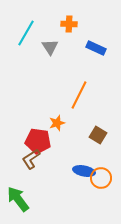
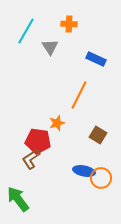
cyan line: moved 2 px up
blue rectangle: moved 11 px down
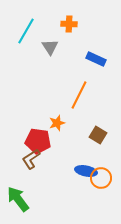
blue ellipse: moved 2 px right
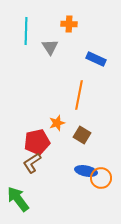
cyan line: rotated 28 degrees counterclockwise
orange line: rotated 16 degrees counterclockwise
brown square: moved 16 px left
red pentagon: moved 1 px left, 1 px down; rotated 20 degrees counterclockwise
brown L-shape: moved 1 px right, 4 px down
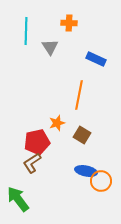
orange cross: moved 1 px up
orange circle: moved 3 px down
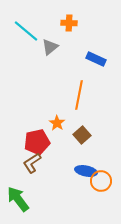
cyan line: rotated 52 degrees counterclockwise
gray triangle: rotated 24 degrees clockwise
orange star: rotated 21 degrees counterclockwise
brown square: rotated 18 degrees clockwise
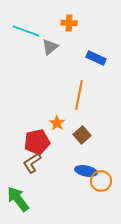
cyan line: rotated 20 degrees counterclockwise
blue rectangle: moved 1 px up
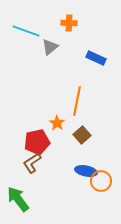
orange line: moved 2 px left, 6 px down
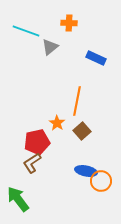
brown square: moved 4 px up
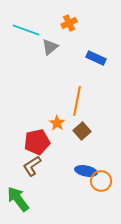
orange cross: rotated 28 degrees counterclockwise
cyan line: moved 1 px up
brown L-shape: moved 3 px down
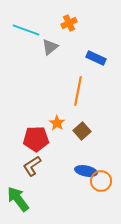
orange line: moved 1 px right, 10 px up
red pentagon: moved 1 px left, 3 px up; rotated 10 degrees clockwise
